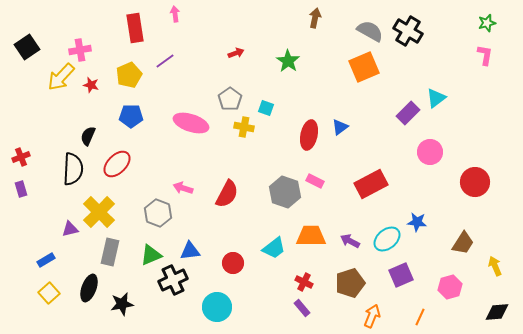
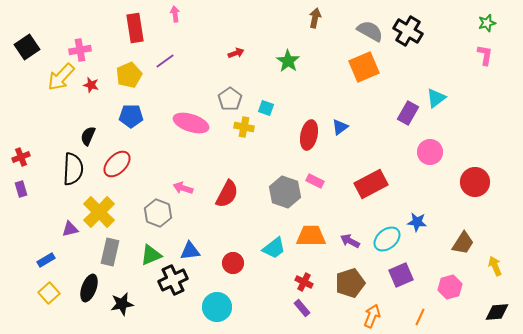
purple rectangle at (408, 113): rotated 15 degrees counterclockwise
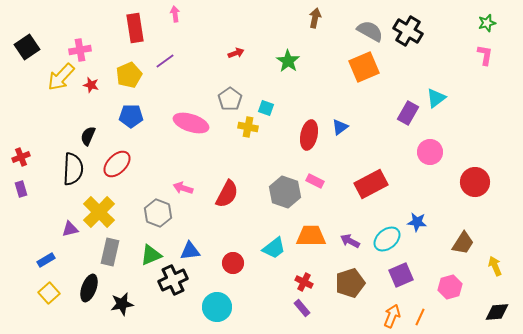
yellow cross at (244, 127): moved 4 px right
orange arrow at (372, 316): moved 20 px right
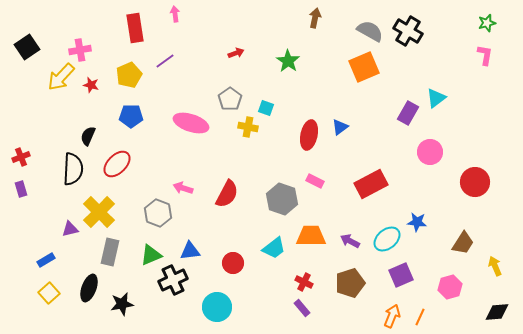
gray hexagon at (285, 192): moved 3 px left, 7 px down
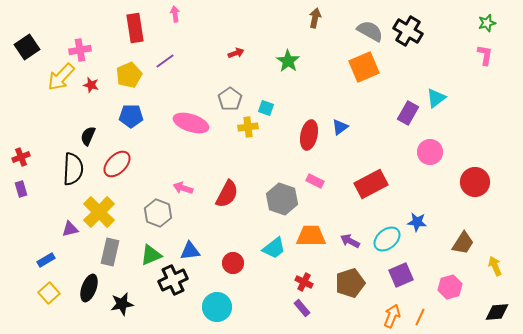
yellow cross at (248, 127): rotated 18 degrees counterclockwise
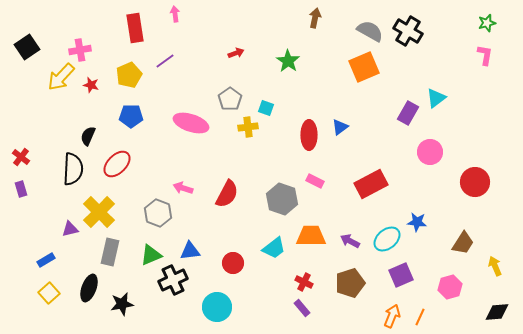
red ellipse at (309, 135): rotated 12 degrees counterclockwise
red cross at (21, 157): rotated 30 degrees counterclockwise
